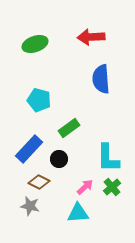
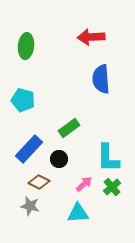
green ellipse: moved 9 px left, 2 px down; rotated 65 degrees counterclockwise
cyan pentagon: moved 16 px left
pink arrow: moved 1 px left, 3 px up
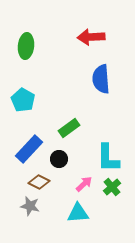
cyan pentagon: rotated 15 degrees clockwise
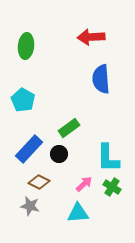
black circle: moved 5 px up
green cross: rotated 18 degrees counterclockwise
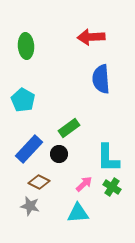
green ellipse: rotated 10 degrees counterclockwise
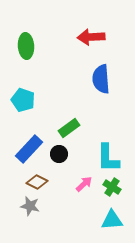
cyan pentagon: rotated 10 degrees counterclockwise
brown diamond: moved 2 px left
cyan triangle: moved 34 px right, 7 px down
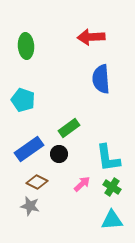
blue rectangle: rotated 12 degrees clockwise
cyan L-shape: rotated 8 degrees counterclockwise
pink arrow: moved 2 px left
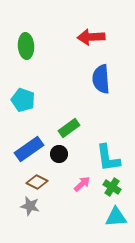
cyan triangle: moved 4 px right, 3 px up
